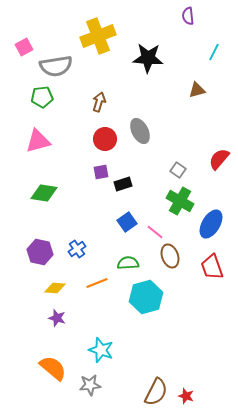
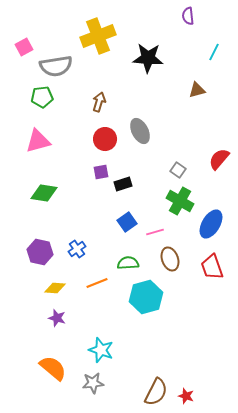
pink line: rotated 54 degrees counterclockwise
brown ellipse: moved 3 px down
gray star: moved 3 px right, 2 px up
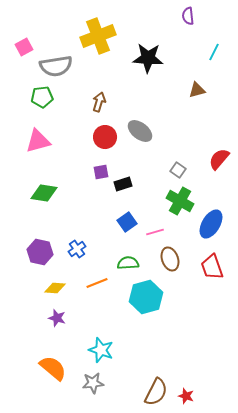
gray ellipse: rotated 25 degrees counterclockwise
red circle: moved 2 px up
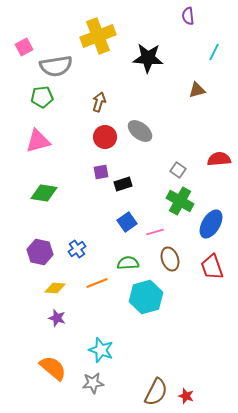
red semicircle: rotated 45 degrees clockwise
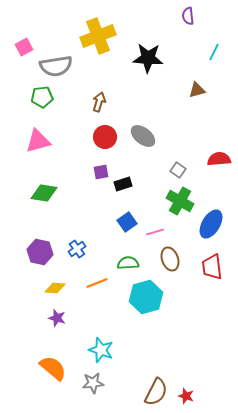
gray ellipse: moved 3 px right, 5 px down
red trapezoid: rotated 12 degrees clockwise
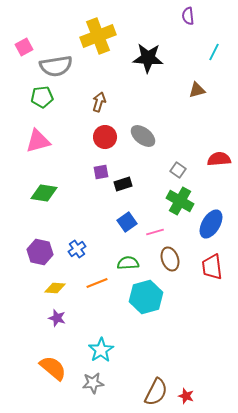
cyan star: rotated 20 degrees clockwise
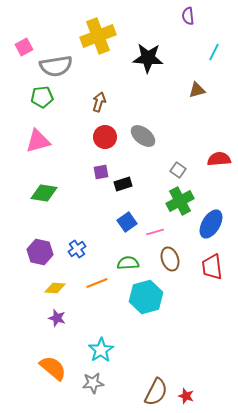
green cross: rotated 32 degrees clockwise
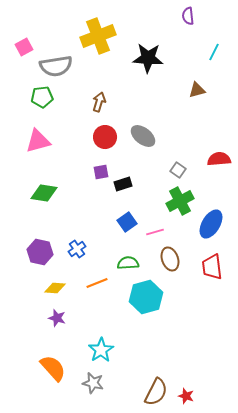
orange semicircle: rotated 8 degrees clockwise
gray star: rotated 20 degrees clockwise
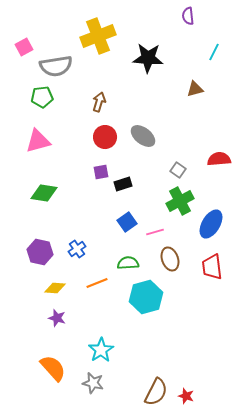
brown triangle: moved 2 px left, 1 px up
